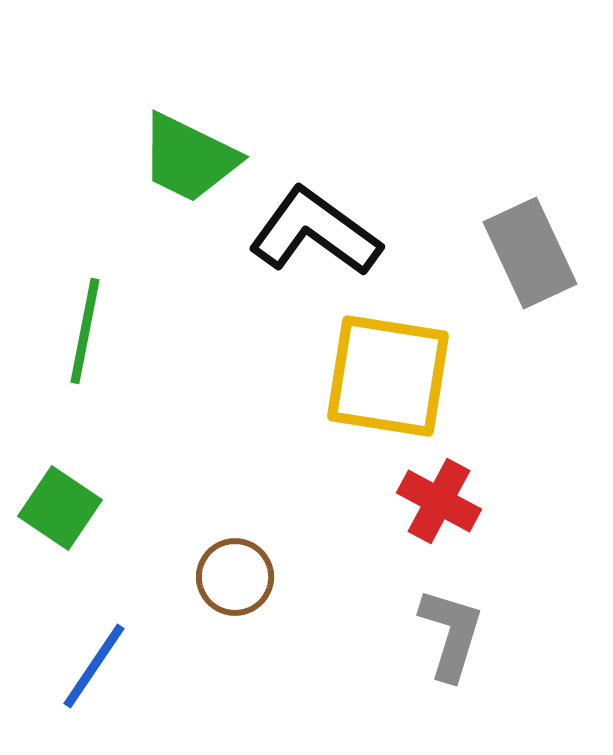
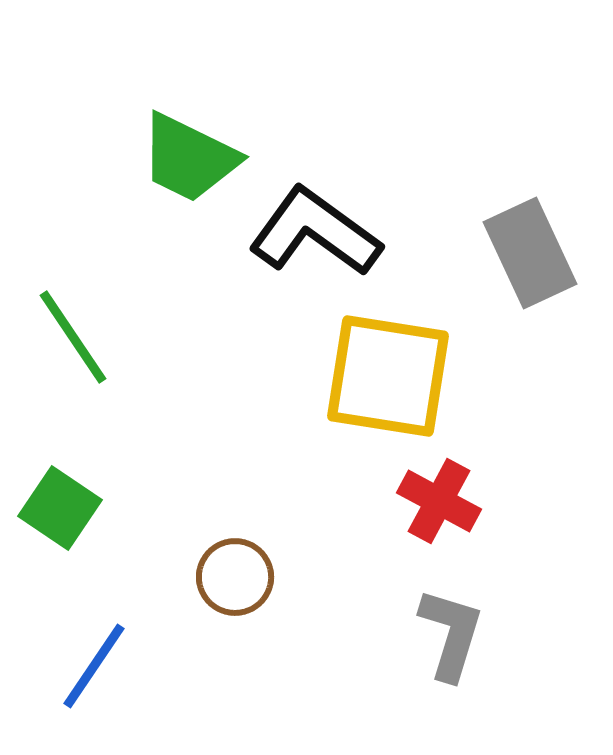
green line: moved 12 px left, 6 px down; rotated 45 degrees counterclockwise
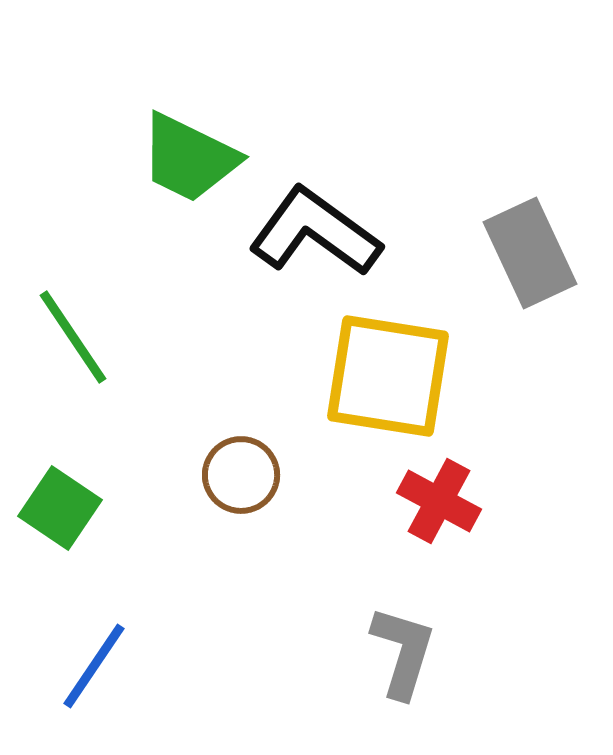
brown circle: moved 6 px right, 102 px up
gray L-shape: moved 48 px left, 18 px down
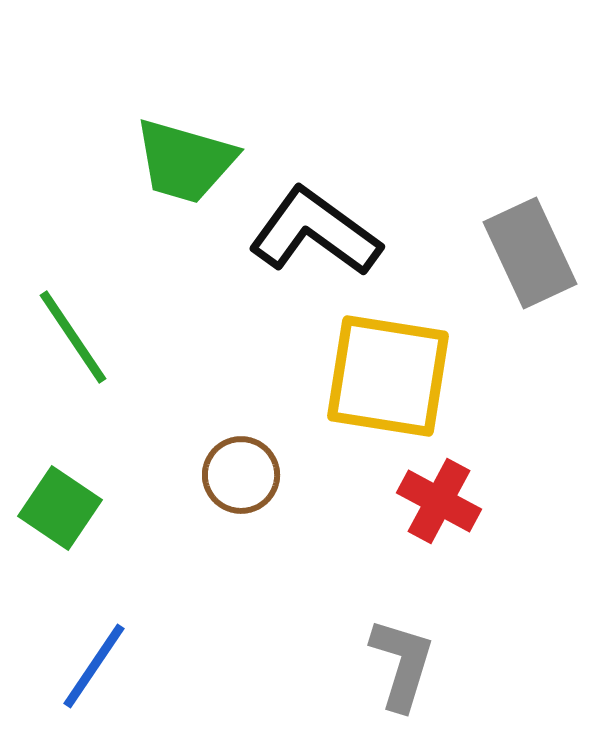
green trapezoid: moved 4 px left, 3 px down; rotated 10 degrees counterclockwise
gray L-shape: moved 1 px left, 12 px down
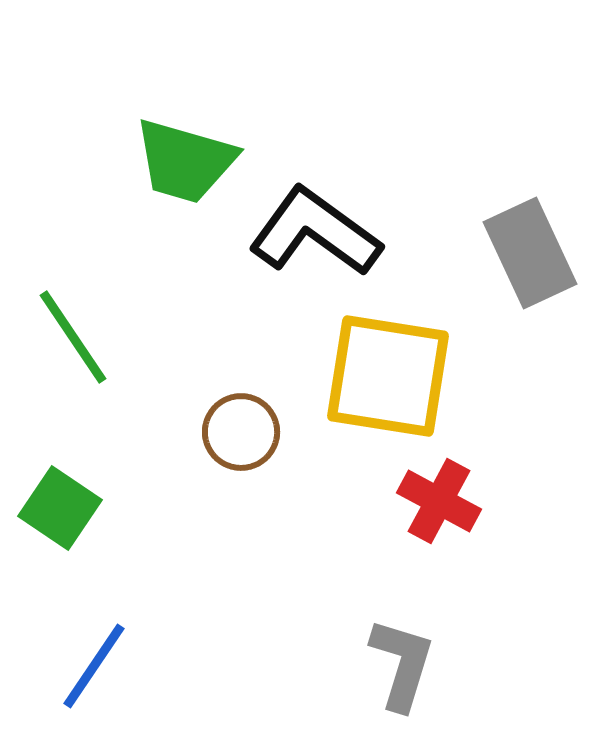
brown circle: moved 43 px up
